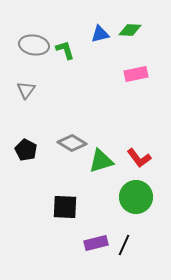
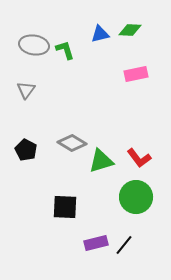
black line: rotated 15 degrees clockwise
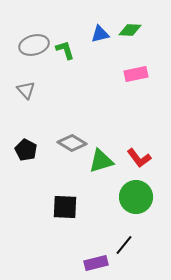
gray ellipse: rotated 24 degrees counterclockwise
gray triangle: rotated 18 degrees counterclockwise
purple rectangle: moved 20 px down
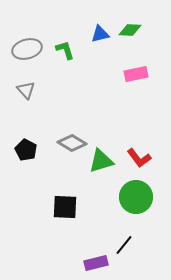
gray ellipse: moved 7 px left, 4 px down
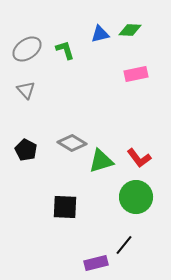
gray ellipse: rotated 20 degrees counterclockwise
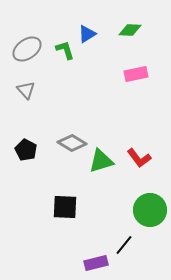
blue triangle: moved 13 px left; rotated 18 degrees counterclockwise
green circle: moved 14 px right, 13 px down
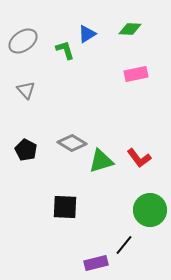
green diamond: moved 1 px up
gray ellipse: moved 4 px left, 8 px up
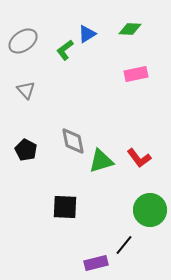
green L-shape: rotated 110 degrees counterclockwise
gray diamond: moved 1 px right, 2 px up; rotated 48 degrees clockwise
